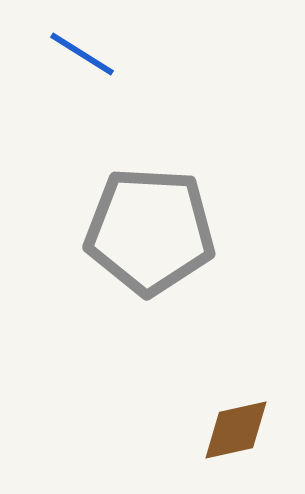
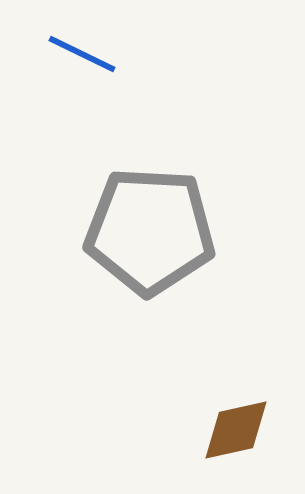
blue line: rotated 6 degrees counterclockwise
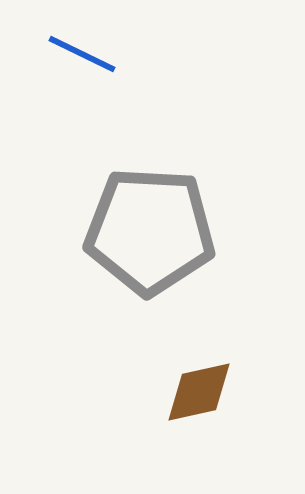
brown diamond: moved 37 px left, 38 px up
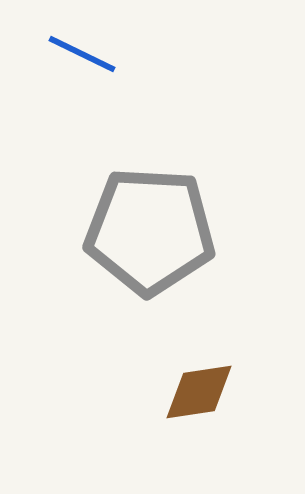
brown diamond: rotated 4 degrees clockwise
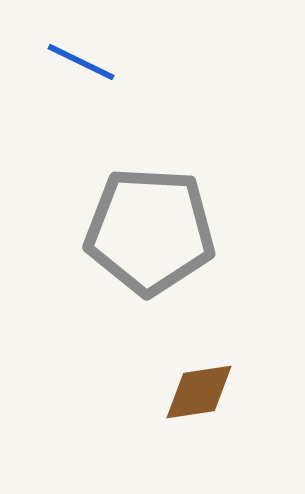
blue line: moved 1 px left, 8 px down
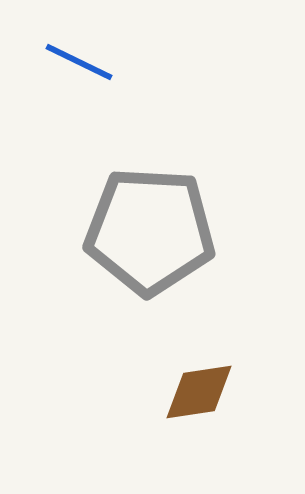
blue line: moved 2 px left
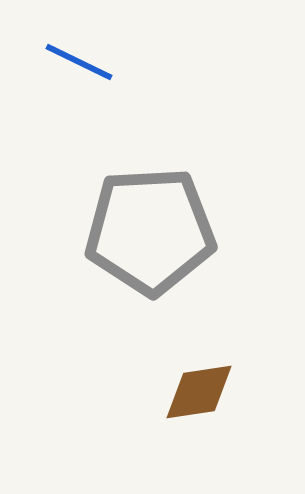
gray pentagon: rotated 6 degrees counterclockwise
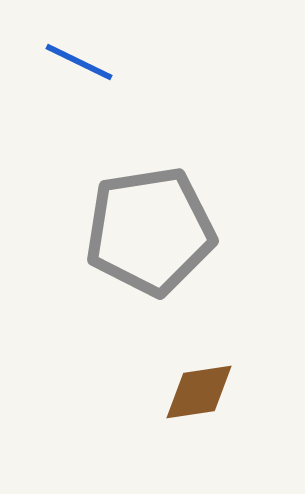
gray pentagon: rotated 6 degrees counterclockwise
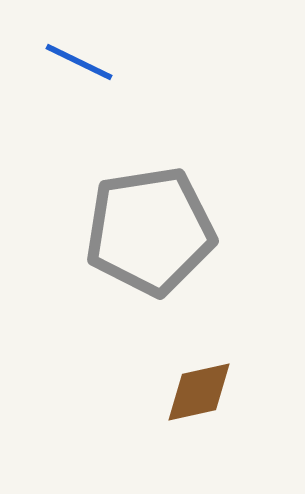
brown diamond: rotated 4 degrees counterclockwise
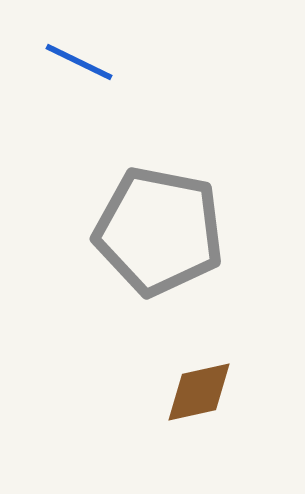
gray pentagon: moved 9 px right; rotated 20 degrees clockwise
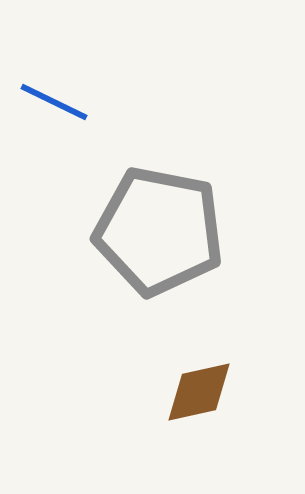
blue line: moved 25 px left, 40 px down
